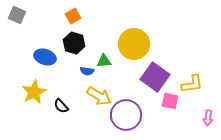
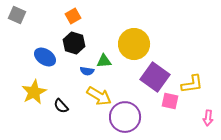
blue ellipse: rotated 15 degrees clockwise
purple circle: moved 1 px left, 2 px down
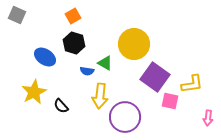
green triangle: moved 1 px right, 2 px down; rotated 35 degrees clockwise
yellow arrow: moved 1 px right; rotated 65 degrees clockwise
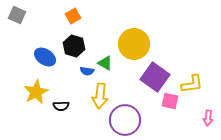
black hexagon: moved 3 px down
yellow star: moved 2 px right
black semicircle: rotated 49 degrees counterclockwise
purple circle: moved 3 px down
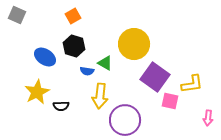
yellow star: moved 1 px right
